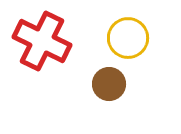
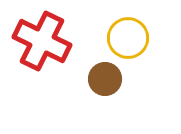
brown circle: moved 4 px left, 5 px up
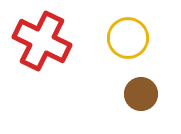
brown circle: moved 36 px right, 15 px down
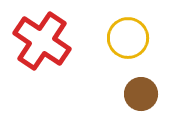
red cross: rotated 8 degrees clockwise
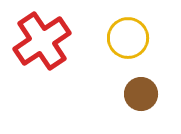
red cross: rotated 22 degrees clockwise
